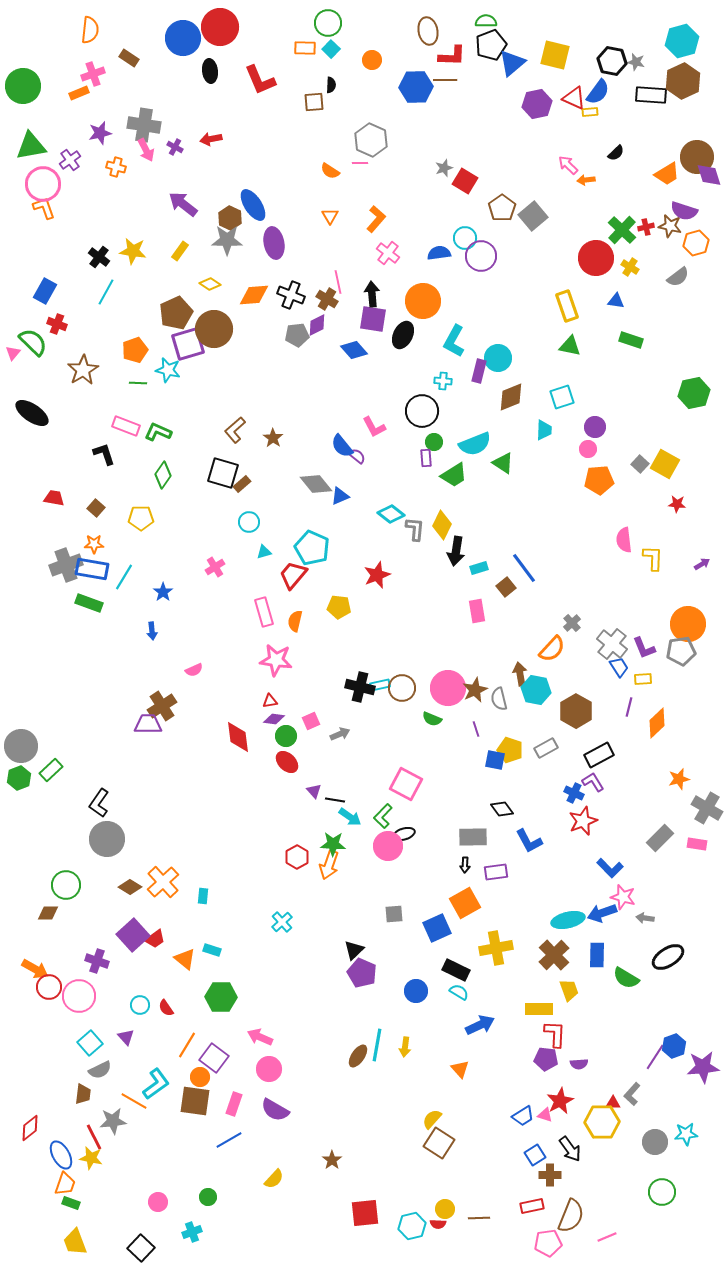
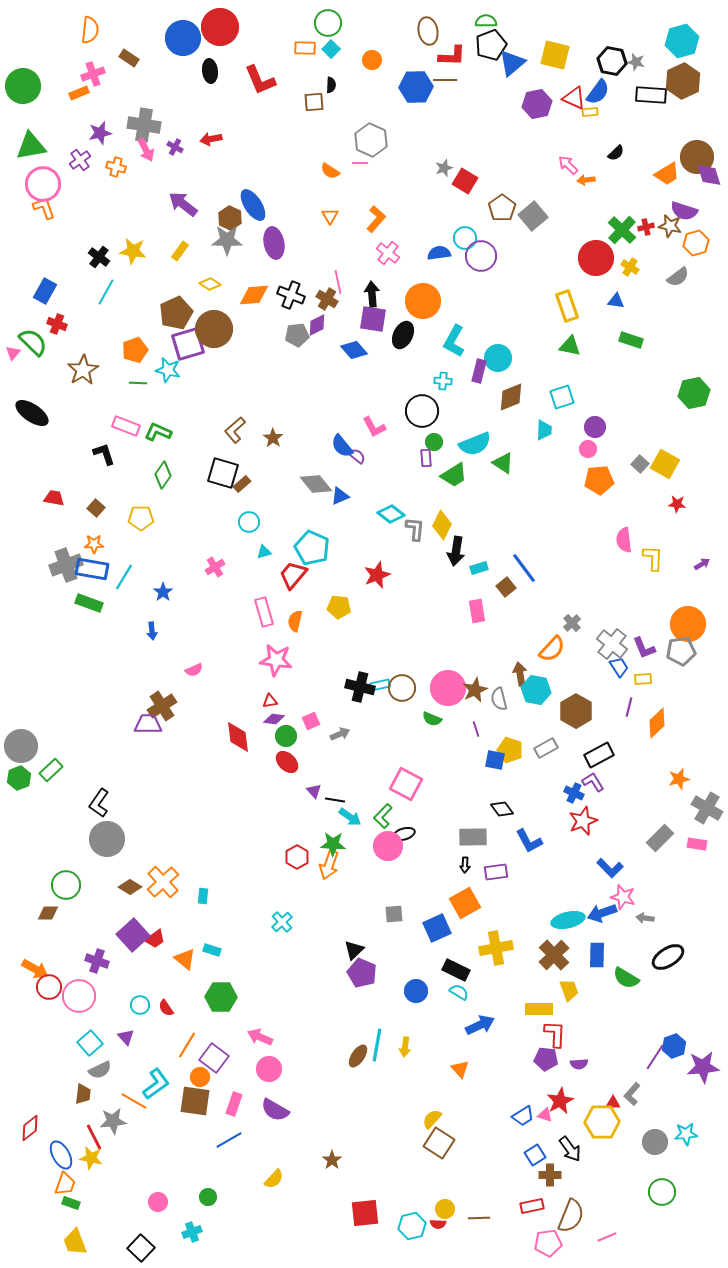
purple cross at (70, 160): moved 10 px right
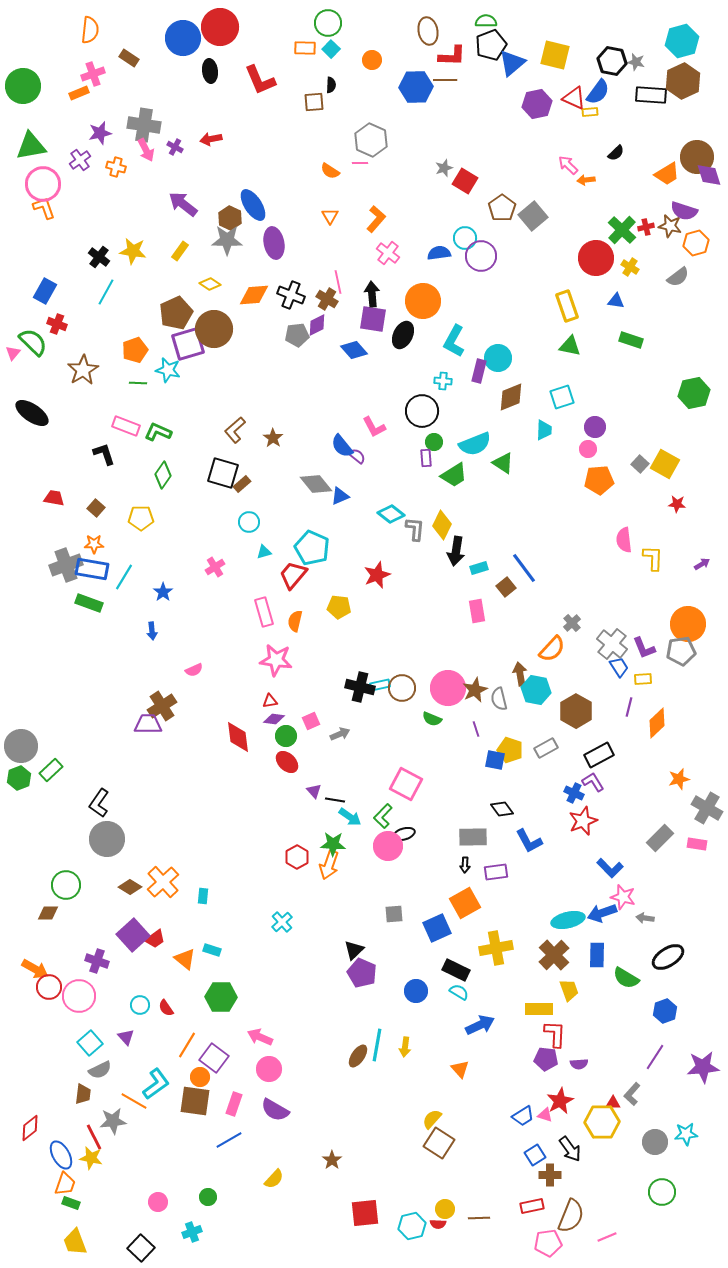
blue hexagon at (674, 1046): moved 9 px left, 35 px up
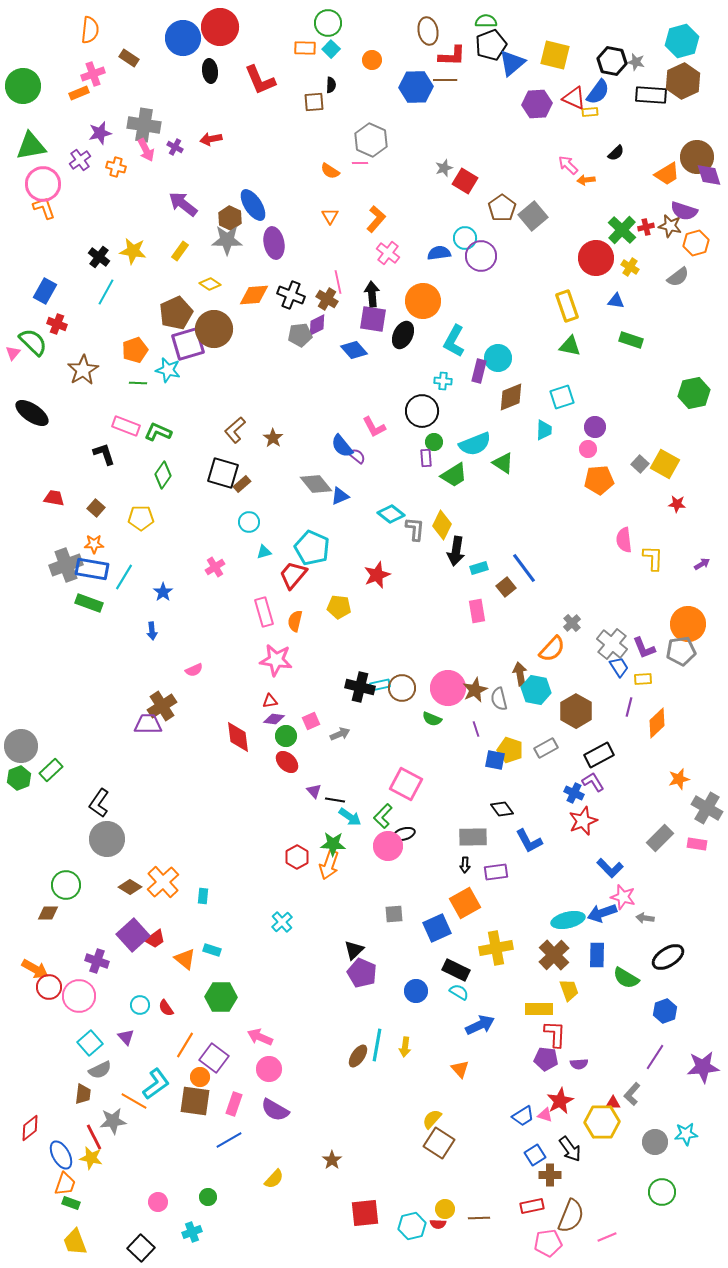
purple hexagon at (537, 104): rotated 8 degrees clockwise
gray pentagon at (297, 335): moved 3 px right
orange line at (187, 1045): moved 2 px left
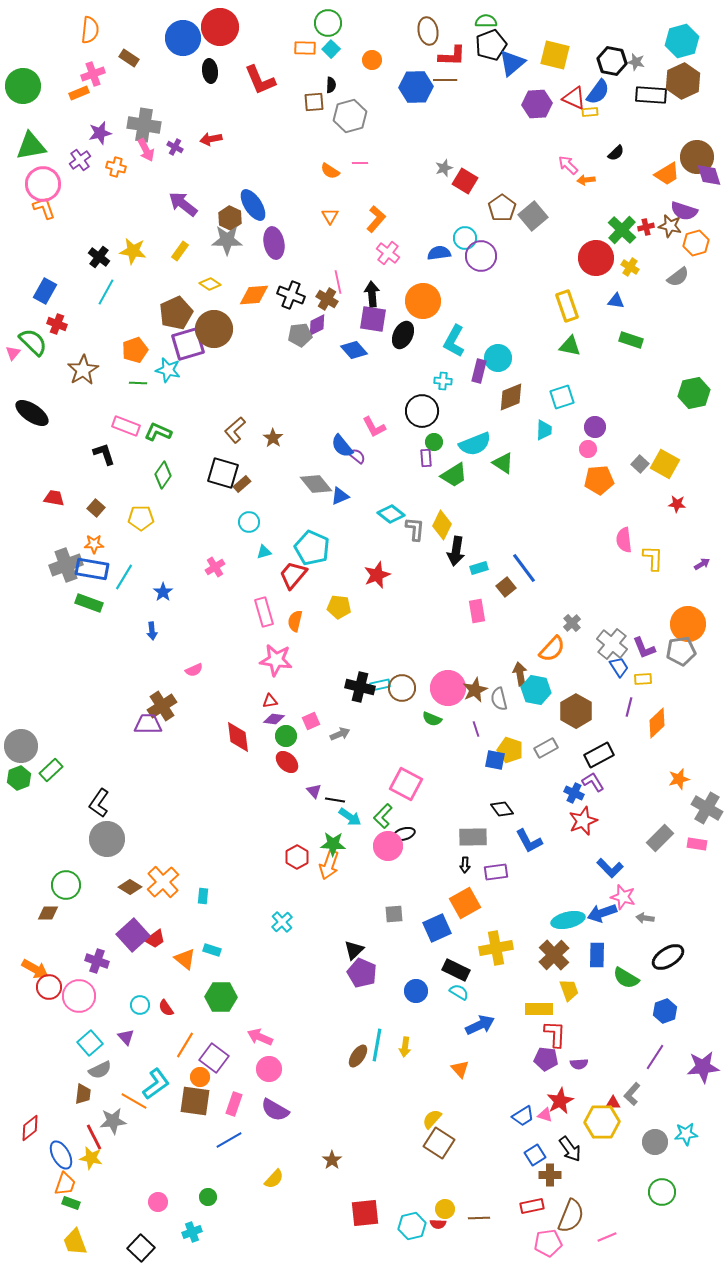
gray hexagon at (371, 140): moved 21 px left, 24 px up; rotated 20 degrees clockwise
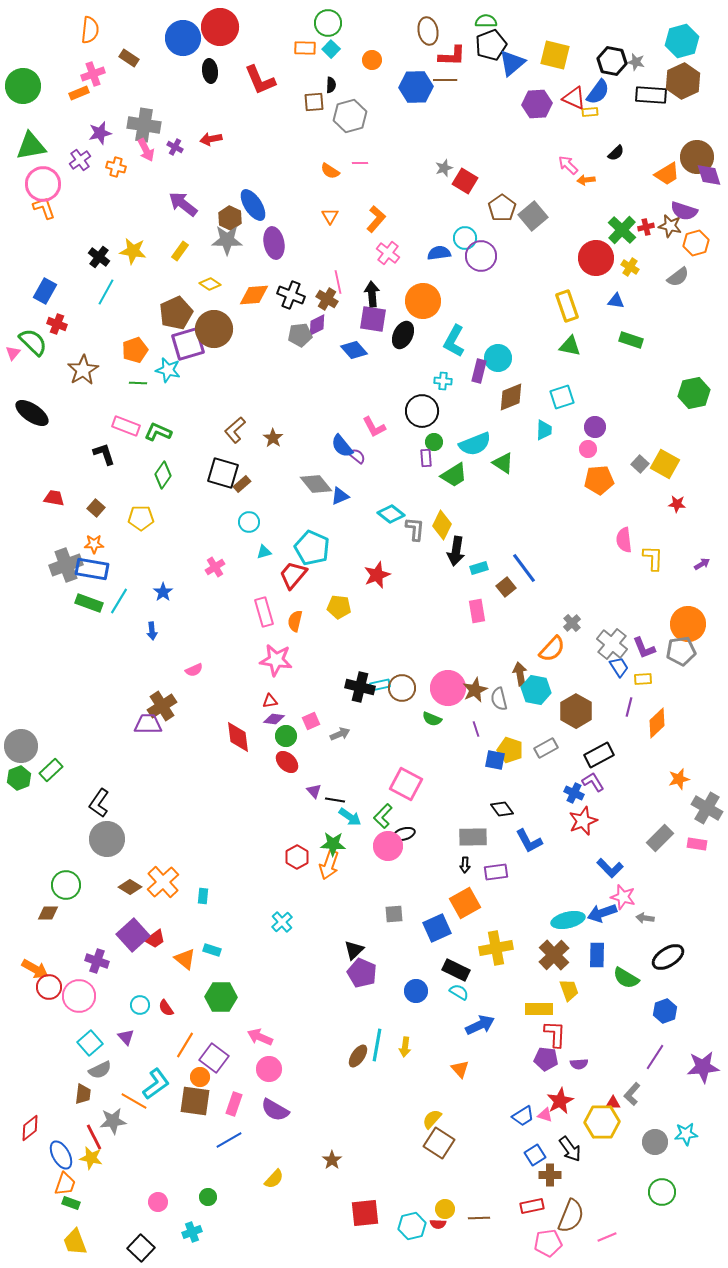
cyan line at (124, 577): moved 5 px left, 24 px down
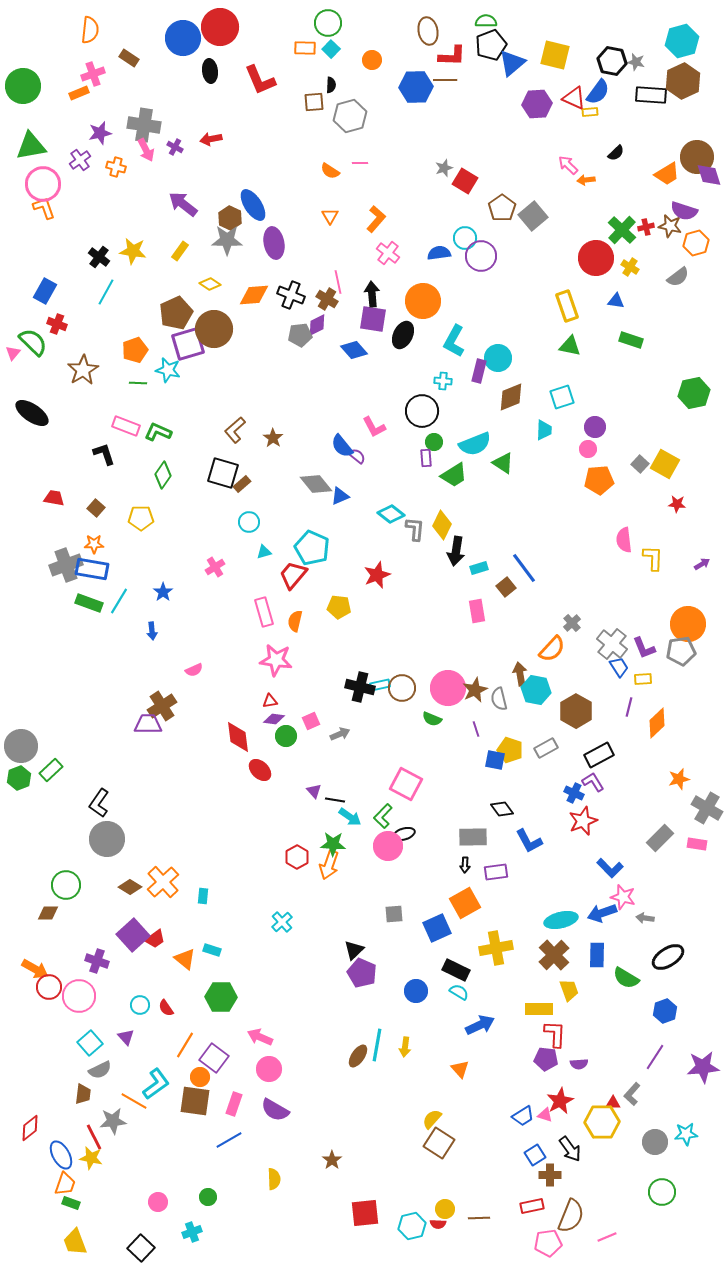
red ellipse at (287, 762): moved 27 px left, 8 px down
cyan ellipse at (568, 920): moved 7 px left
yellow semicircle at (274, 1179): rotated 45 degrees counterclockwise
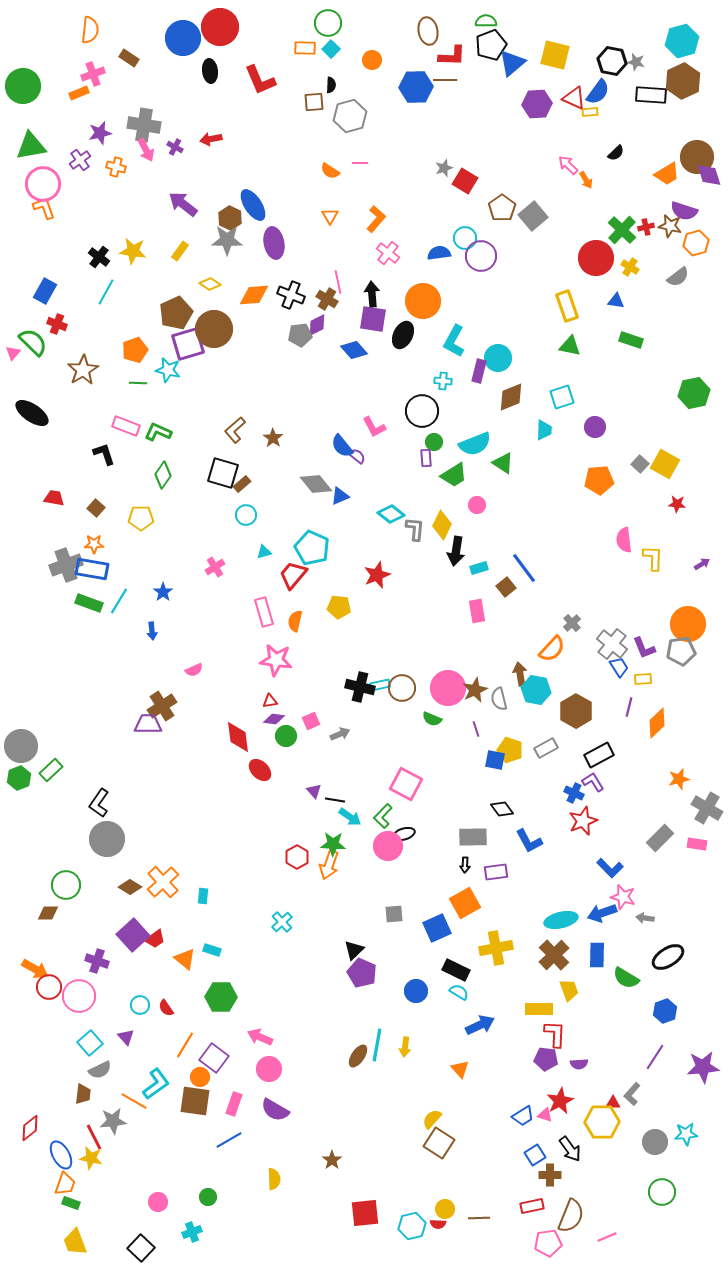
orange arrow at (586, 180): rotated 114 degrees counterclockwise
pink circle at (588, 449): moved 111 px left, 56 px down
cyan circle at (249, 522): moved 3 px left, 7 px up
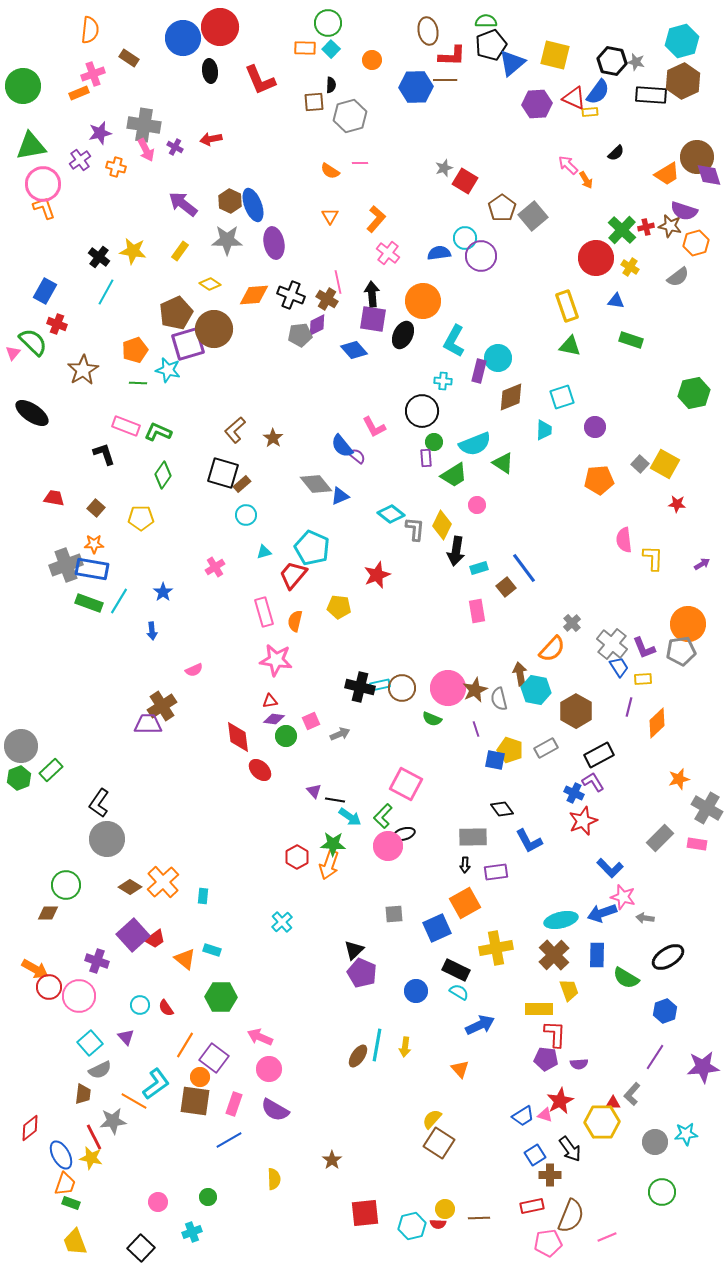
blue ellipse at (253, 205): rotated 12 degrees clockwise
brown hexagon at (230, 218): moved 17 px up
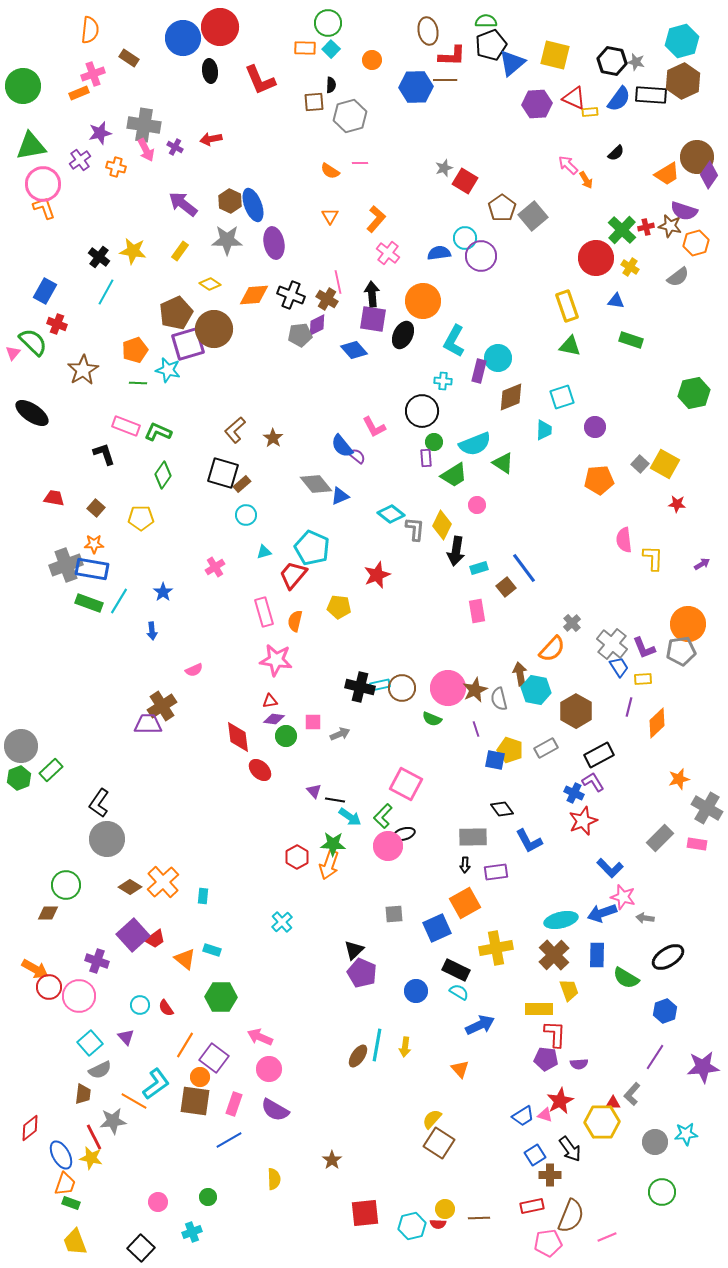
blue semicircle at (598, 92): moved 21 px right, 7 px down
purple diamond at (709, 175): rotated 52 degrees clockwise
pink square at (311, 721): moved 2 px right, 1 px down; rotated 24 degrees clockwise
